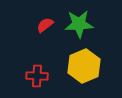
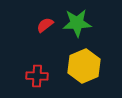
green star: moved 2 px left, 1 px up
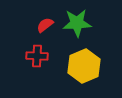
red cross: moved 20 px up
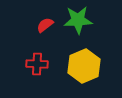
green star: moved 1 px right, 3 px up
red cross: moved 8 px down
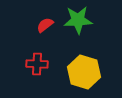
yellow hexagon: moved 6 px down; rotated 20 degrees counterclockwise
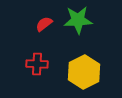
red semicircle: moved 1 px left, 1 px up
yellow hexagon: rotated 16 degrees clockwise
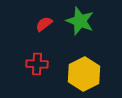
green star: moved 2 px right, 1 px down; rotated 24 degrees clockwise
yellow hexagon: moved 2 px down
